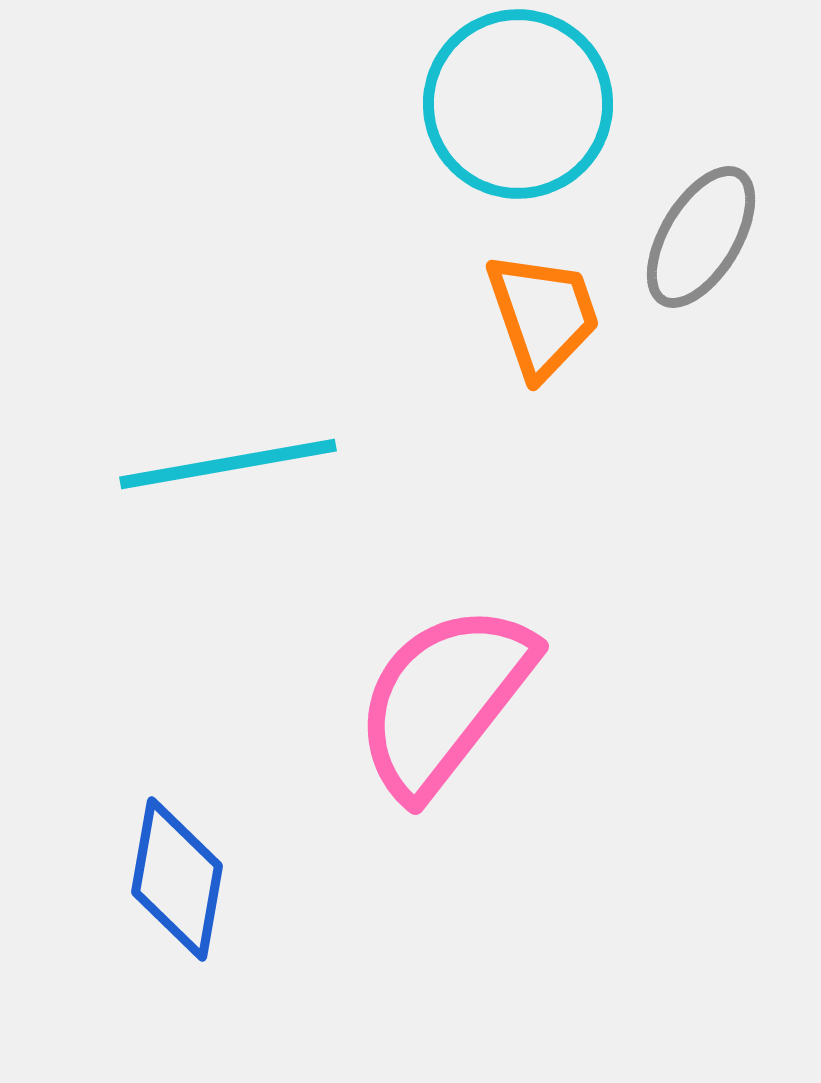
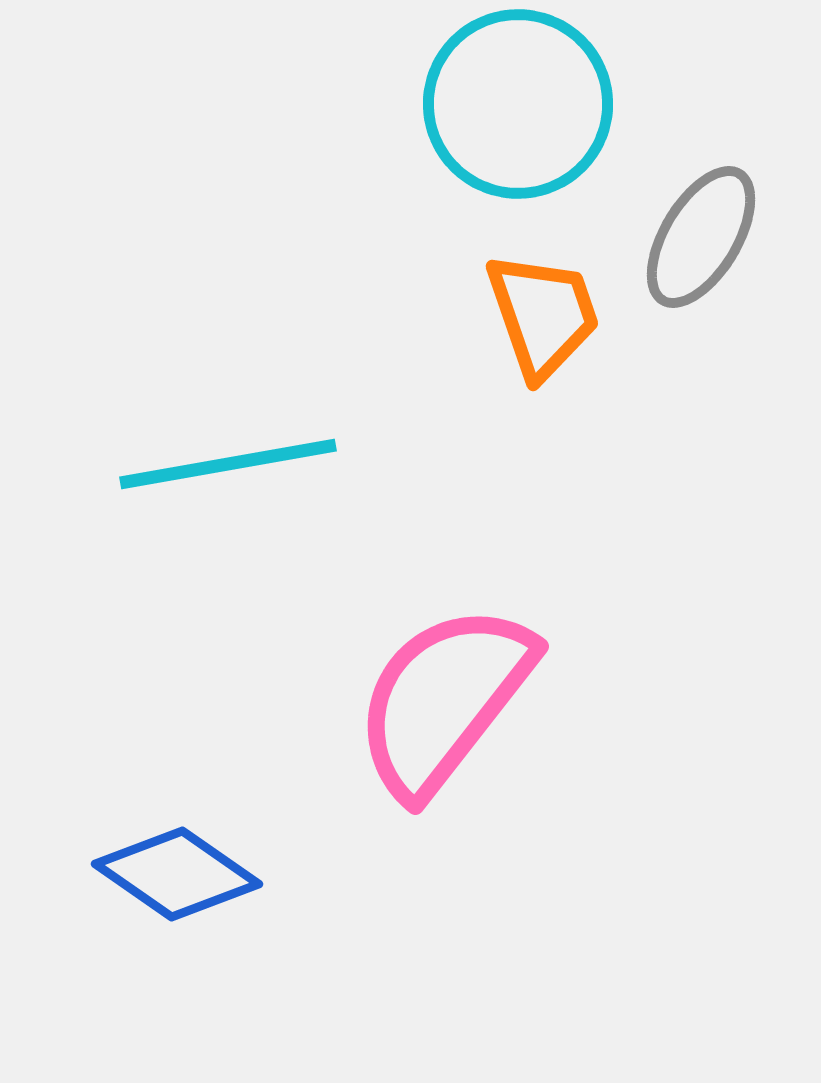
blue diamond: moved 5 px up; rotated 65 degrees counterclockwise
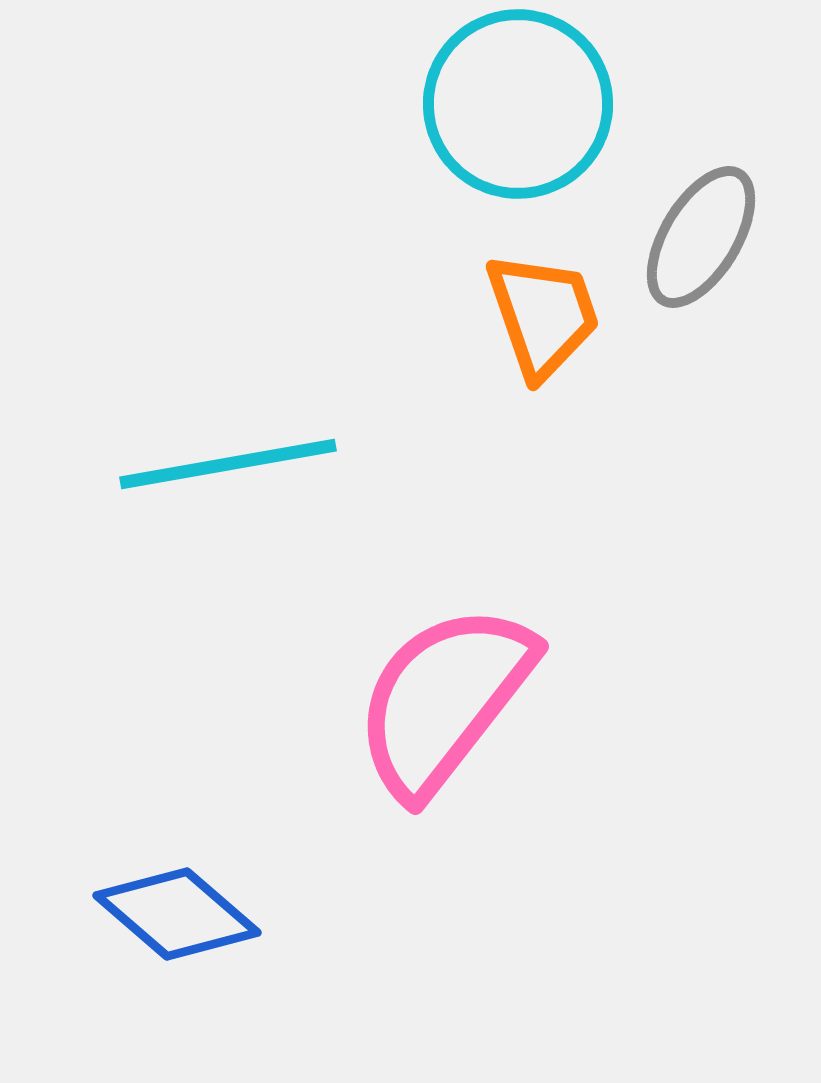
blue diamond: moved 40 px down; rotated 6 degrees clockwise
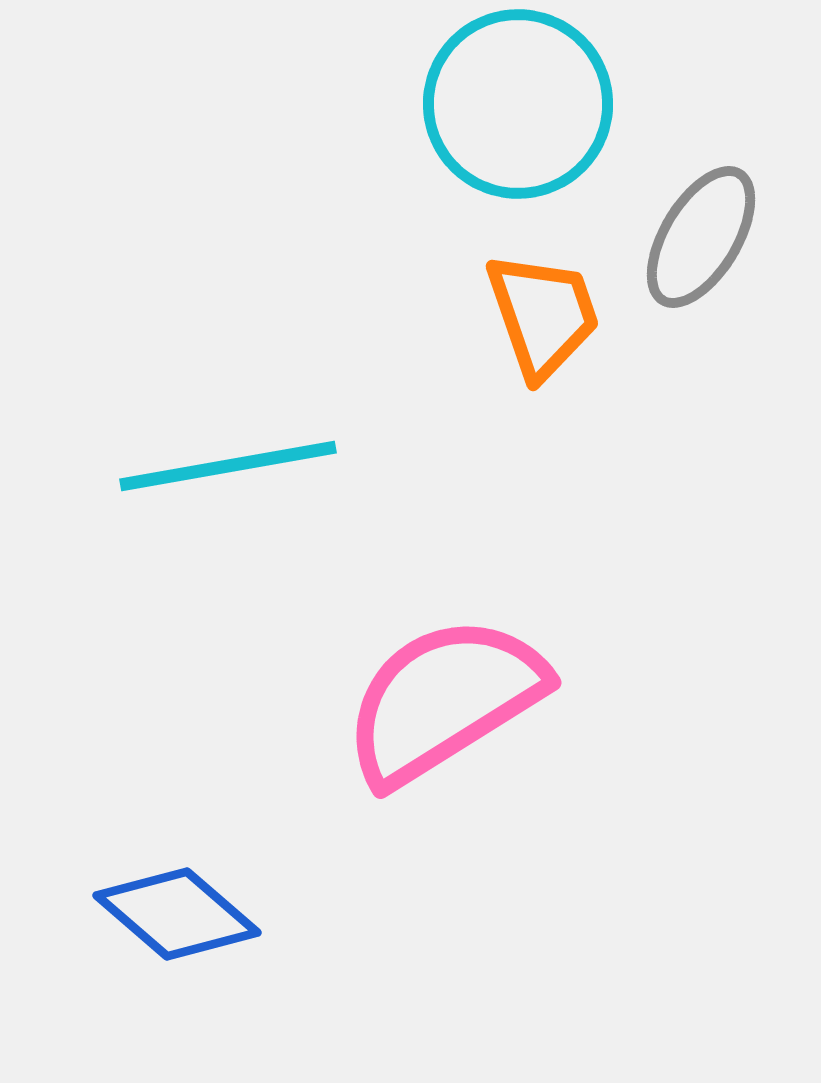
cyan line: moved 2 px down
pink semicircle: rotated 20 degrees clockwise
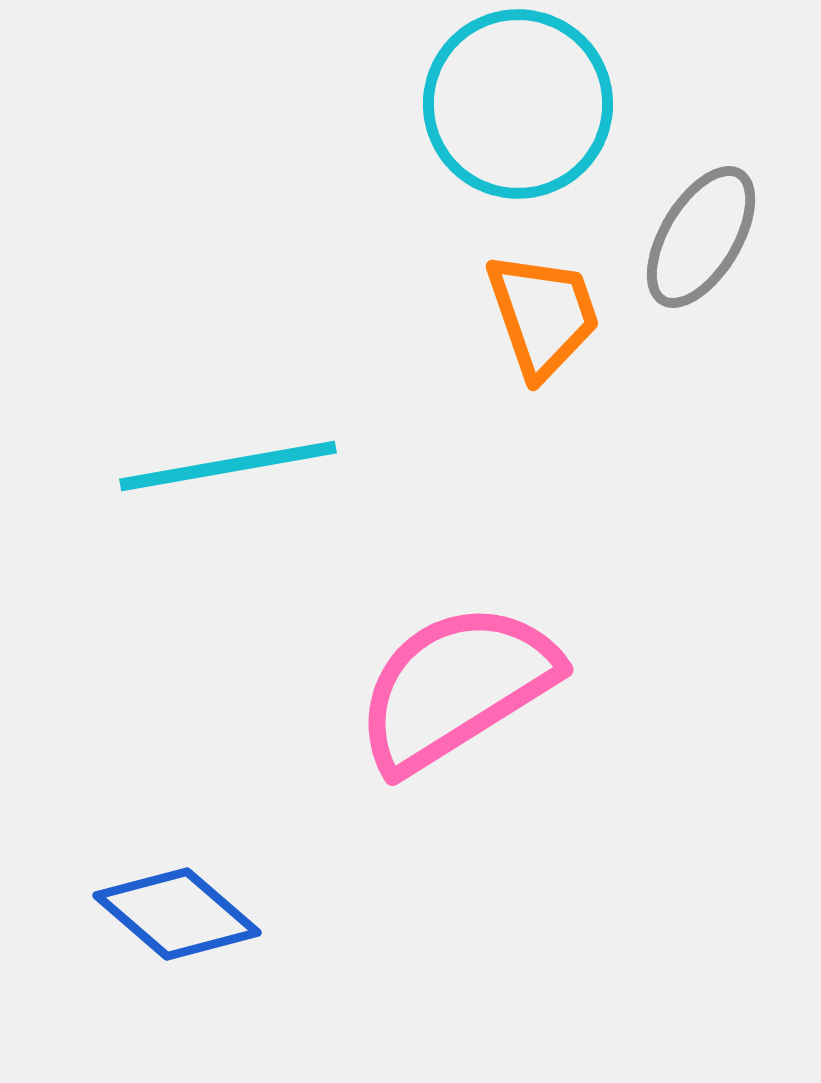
pink semicircle: moved 12 px right, 13 px up
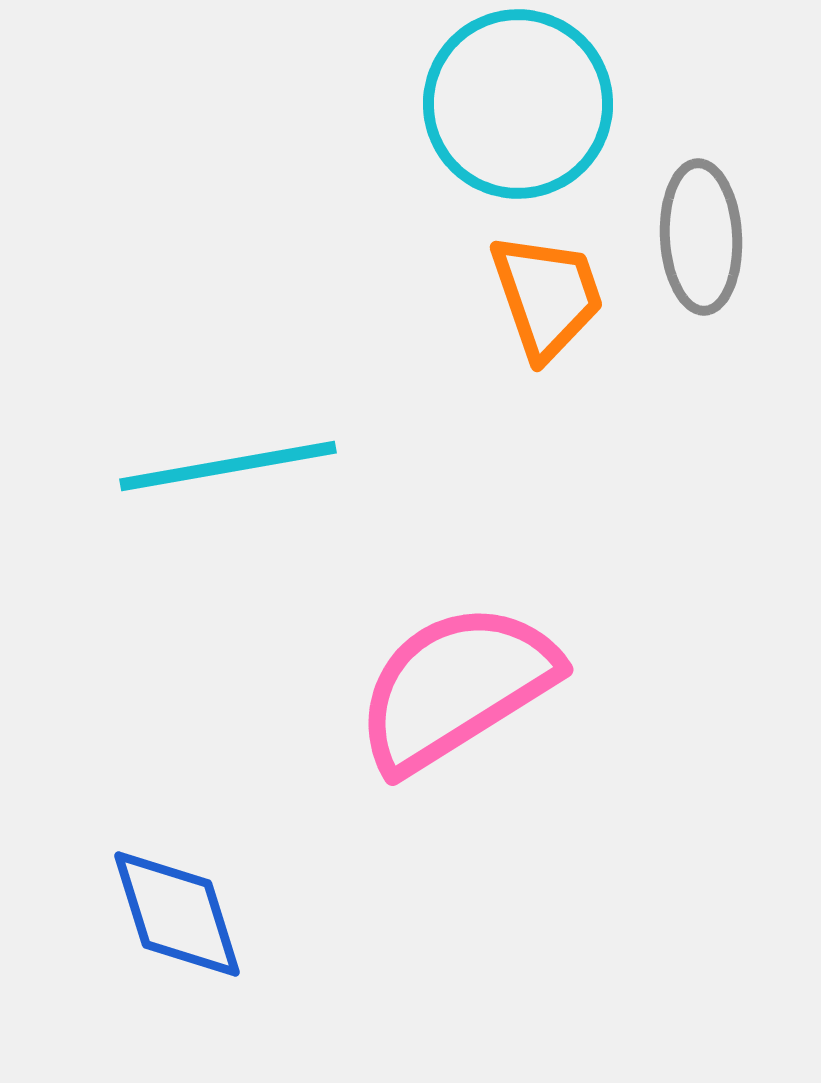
gray ellipse: rotated 34 degrees counterclockwise
orange trapezoid: moved 4 px right, 19 px up
blue diamond: rotated 32 degrees clockwise
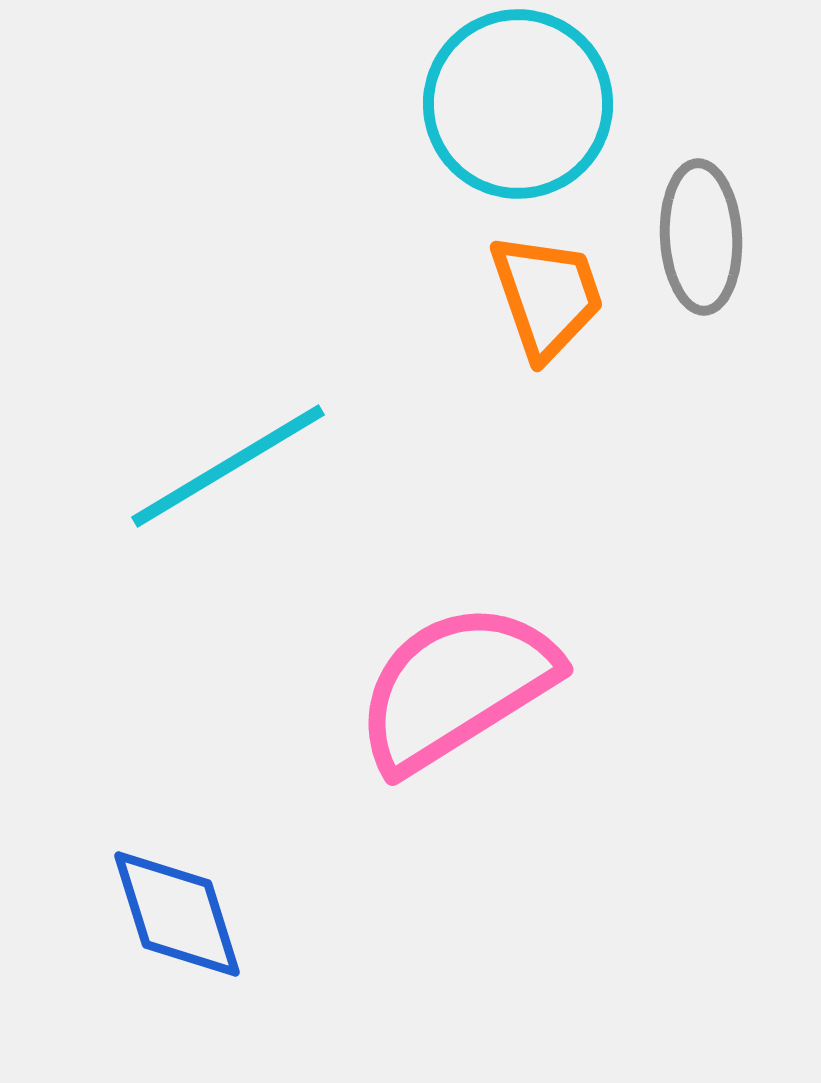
cyan line: rotated 21 degrees counterclockwise
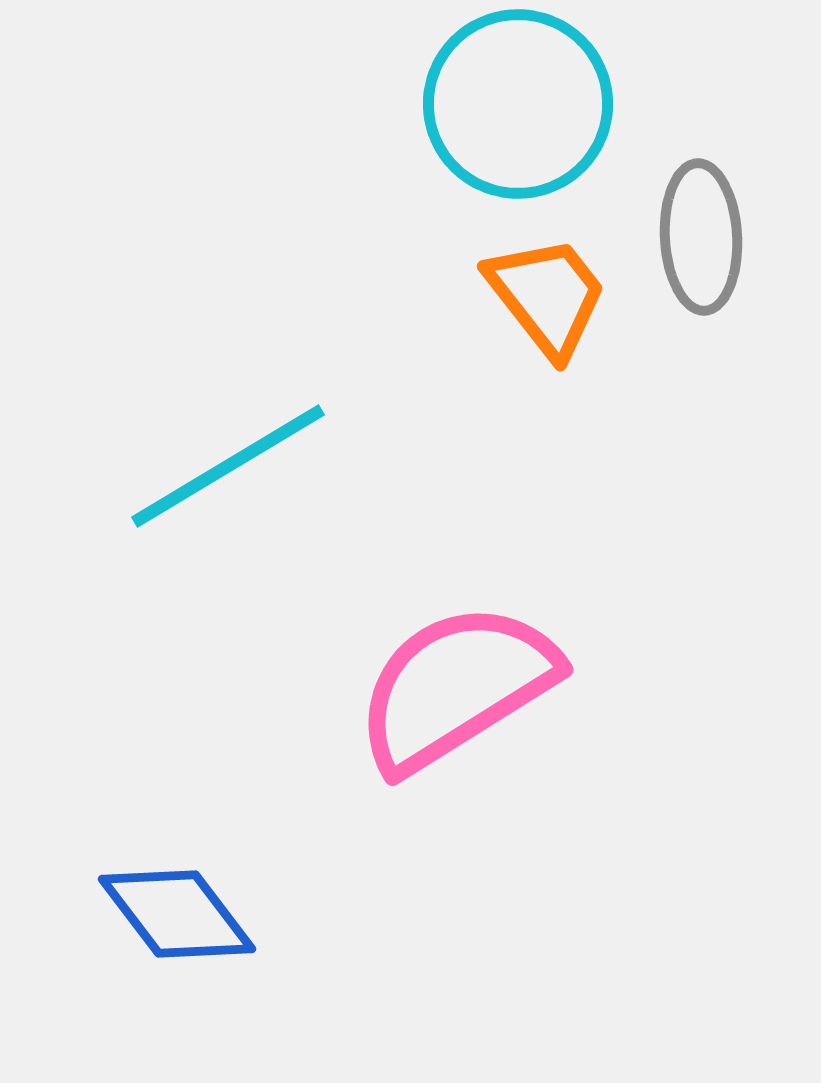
orange trapezoid: rotated 19 degrees counterclockwise
blue diamond: rotated 20 degrees counterclockwise
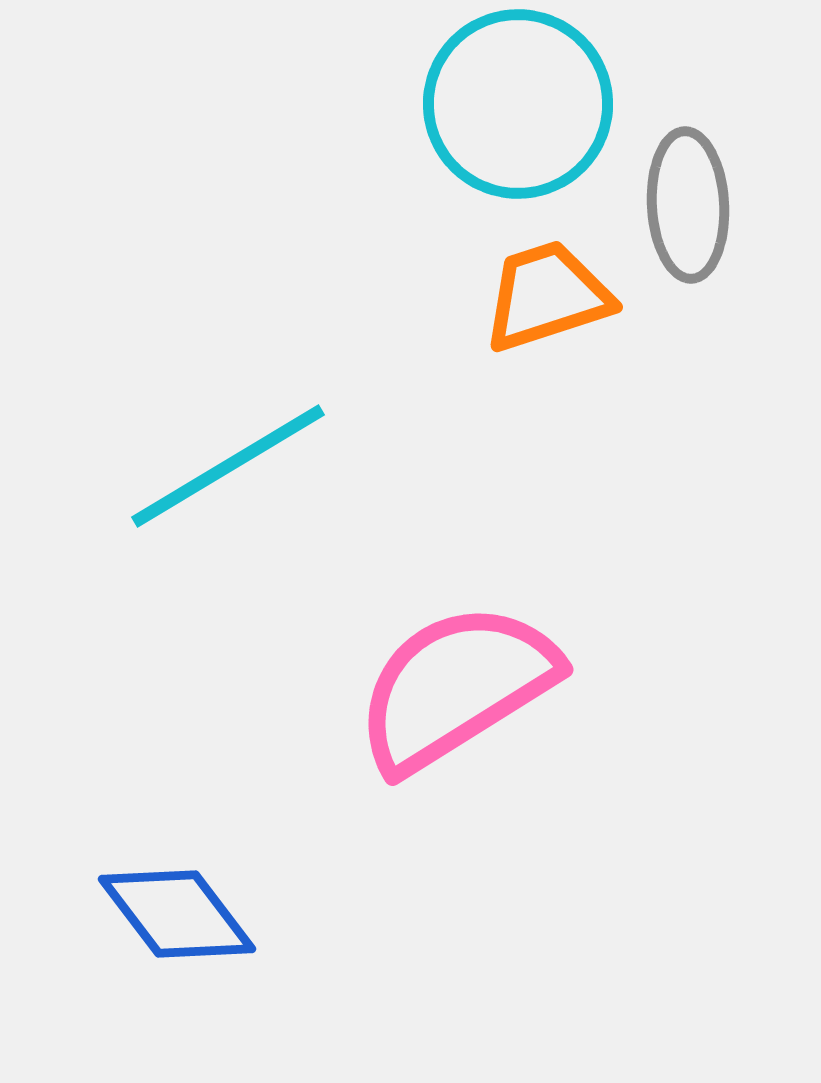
gray ellipse: moved 13 px left, 32 px up
orange trapezoid: rotated 70 degrees counterclockwise
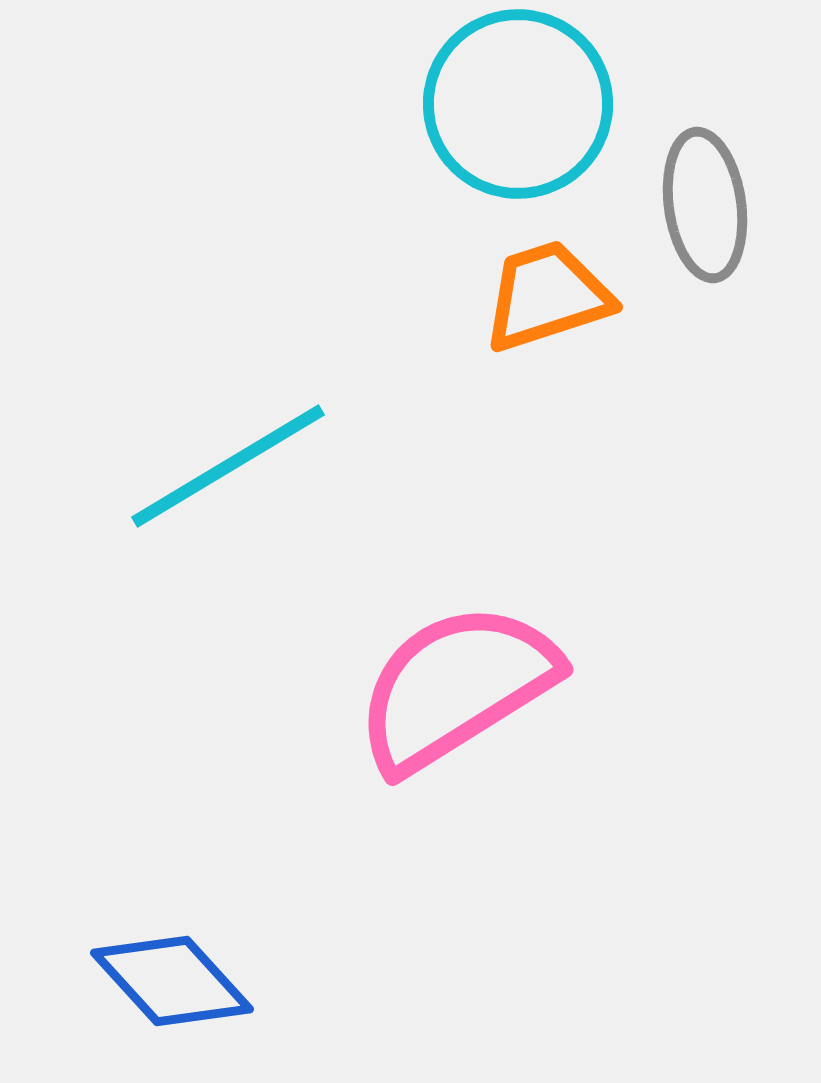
gray ellipse: moved 17 px right; rotated 5 degrees counterclockwise
blue diamond: moved 5 px left, 67 px down; rotated 5 degrees counterclockwise
